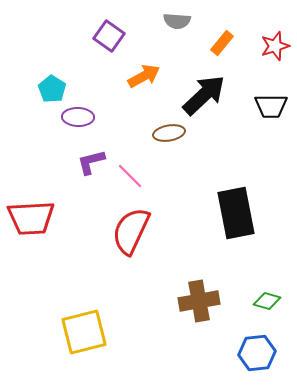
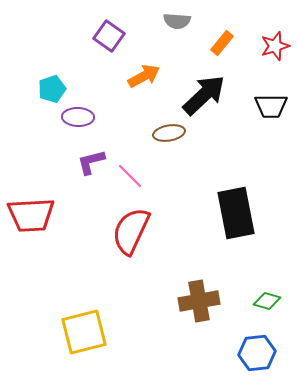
cyan pentagon: rotated 20 degrees clockwise
red trapezoid: moved 3 px up
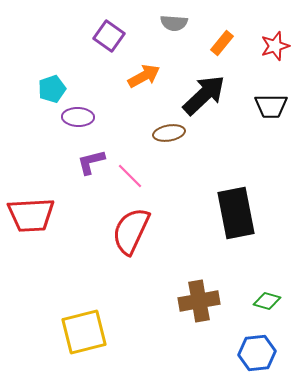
gray semicircle: moved 3 px left, 2 px down
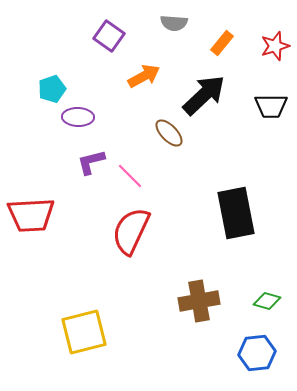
brown ellipse: rotated 56 degrees clockwise
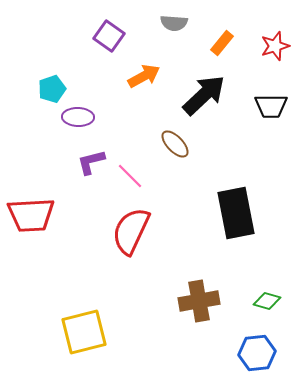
brown ellipse: moved 6 px right, 11 px down
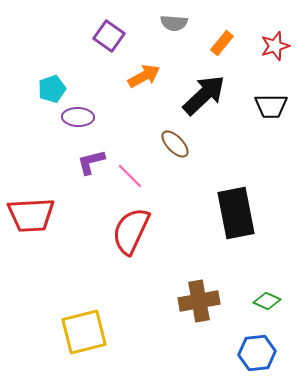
green diamond: rotated 8 degrees clockwise
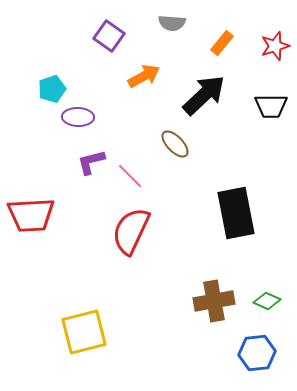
gray semicircle: moved 2 px left
brown cross: moved 15 px right
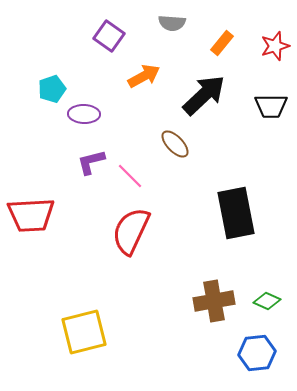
purple ellipse: moved 6 px right, 3 px up
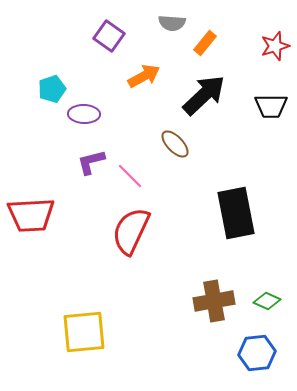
orange rectangle: moved 17 px left
yellow square: rotated 9 degrees clockwise
